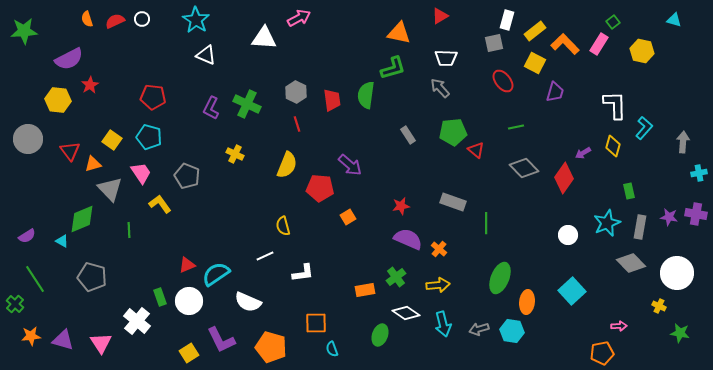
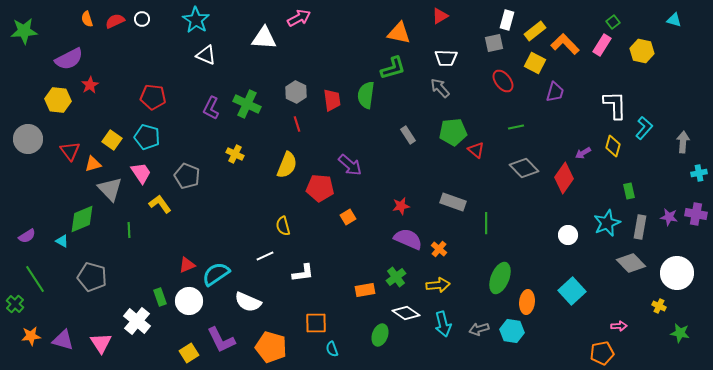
pink rectangle at (599, 44): moved 3 px right, 1 px down
cyan pentagon at (149, 137): moved 2 px left
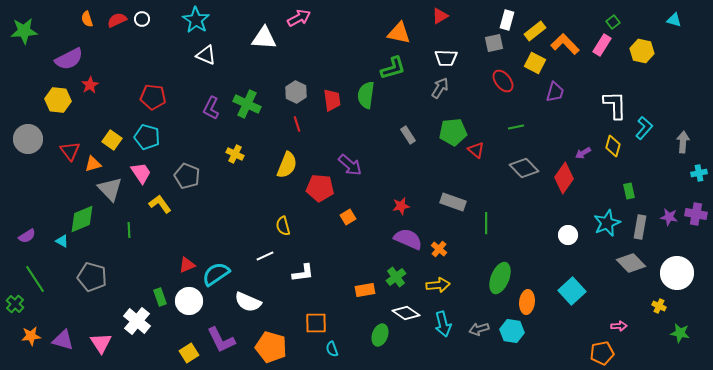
red semicircle at (115, 21): moved 2 px right, 1 px up
gray arrow at (440, 88): rotated 75 degrees clockwise
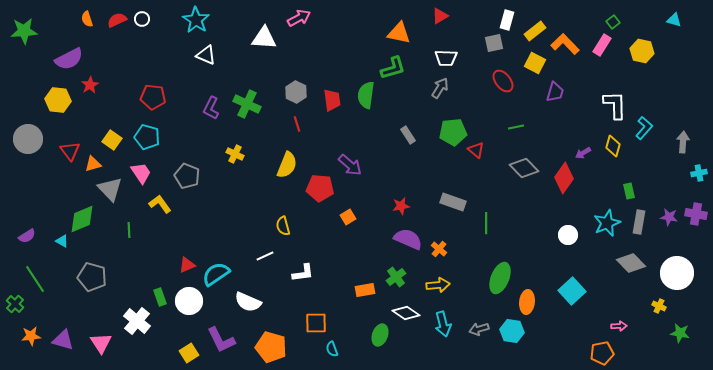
gray rectangle at (640, 227): moved 1 px left, 5 px up
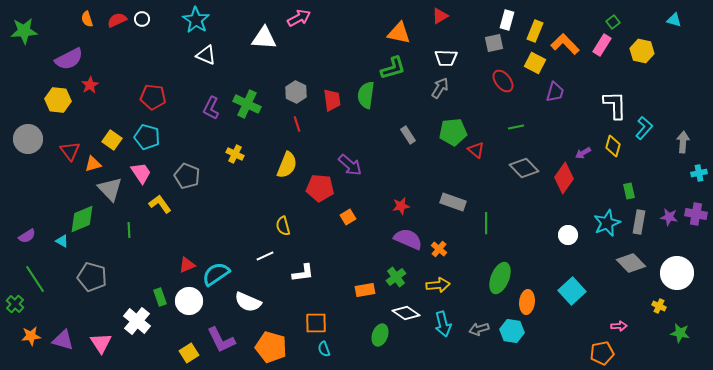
yellow rectangle at (535, 31): rotated 30 degrees counterclockwise
cyan semicircle at (332, 349): moved 8 px left
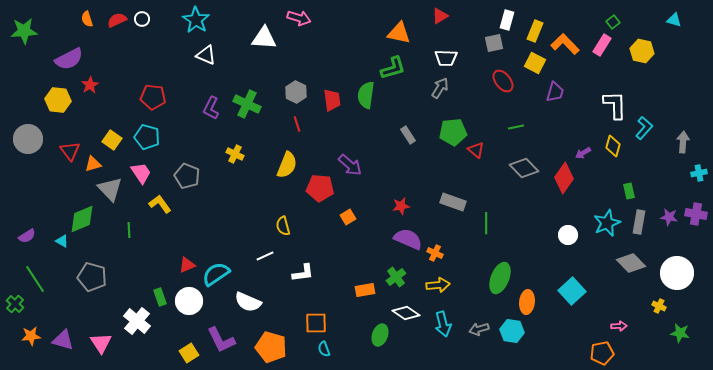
pink arrow at (299, 18): rotated 45 degrees clockwise
orange cross at (439, 249): moved 4 px left, 4 px down; rotated 14 degrees counterclockwise
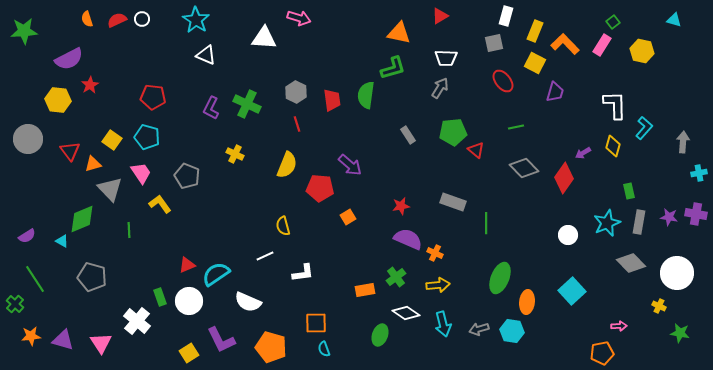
white rectangle at (507, 20): moved 1 px left, 4 px up
